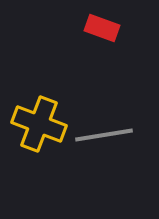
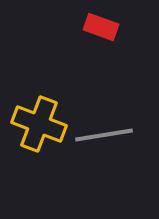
red rectangle: moved 1 px left, 1 px up
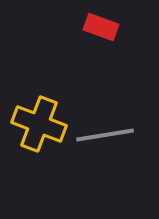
gray line: moved 1 px right
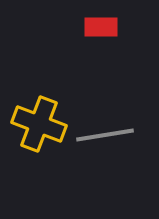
red rectangle: rotated 20 degrees counterclockwise
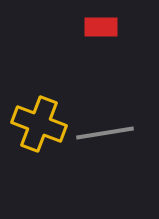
gray line: moved 2 px up
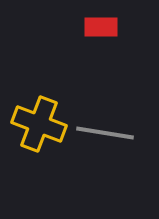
gray line: rotated 18 degrees clockwise
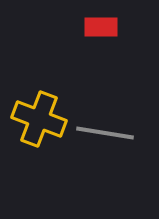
yellow cross: moved 5 px up
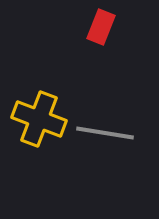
red rectangle: rotated 68 degrees counterclockwise
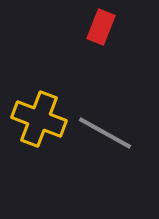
gray line: rotated 20 degrees clockwise
